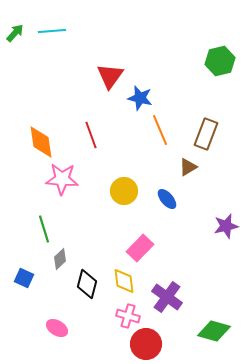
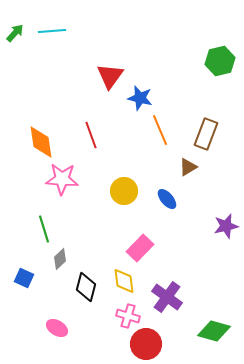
black diamond: moved 1 px left, 3 px down
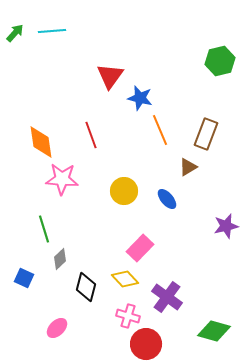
yellow diamond: moved 1 px right, 2 px up; rotated 36 degrees counterclockwise
pink ellipse: rotated 75 degrees counterclockwise
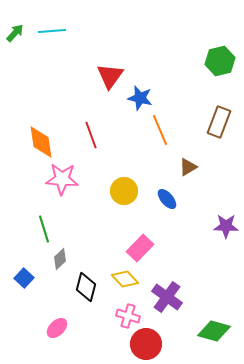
brown rectangle: moved 13 px right, 12 px up
purple star: rotated 15 degrees clockwise
blue square: rotated 18 degrees clockwise
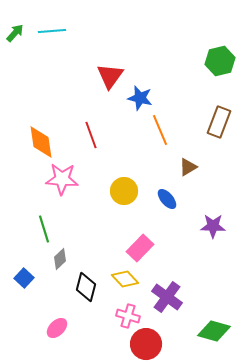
purple star: moved 13 px left
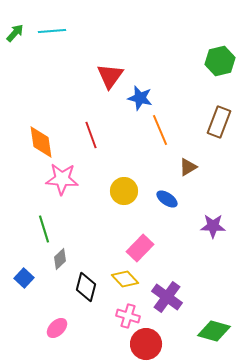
blue ellipse: rotated 15 degrees counterclockwise
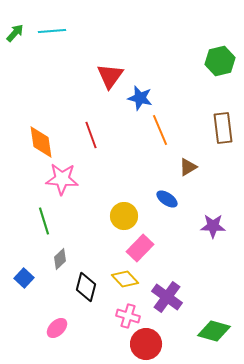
brown rectangle: moved 4 px right, 6 px down; rotated 28 degrees counterclockwise
yellow circle: moved 25 px down
green line: moved 8 px up
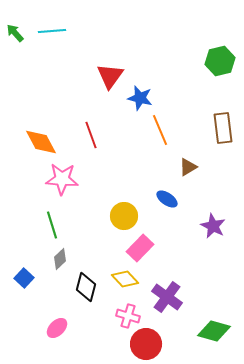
green arrow: rotated 84 degrees counterclockwise
orange diamond: rotated 20 degrees counterclockwise
green line: moved 8 px right, 4 px down
purple star: rotated 25 degrees clockwise
